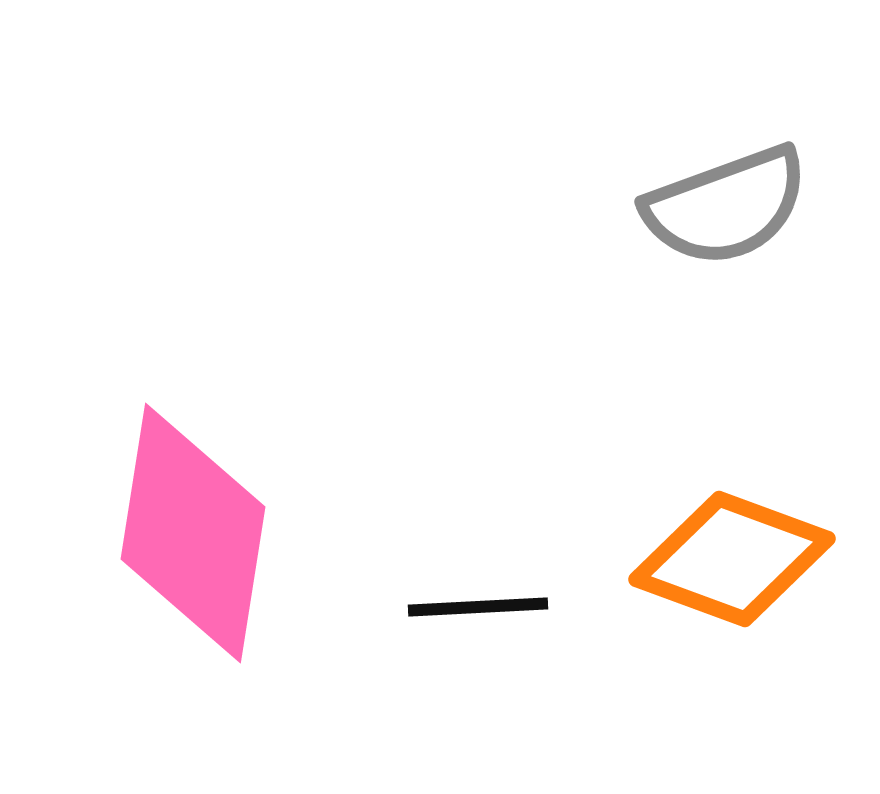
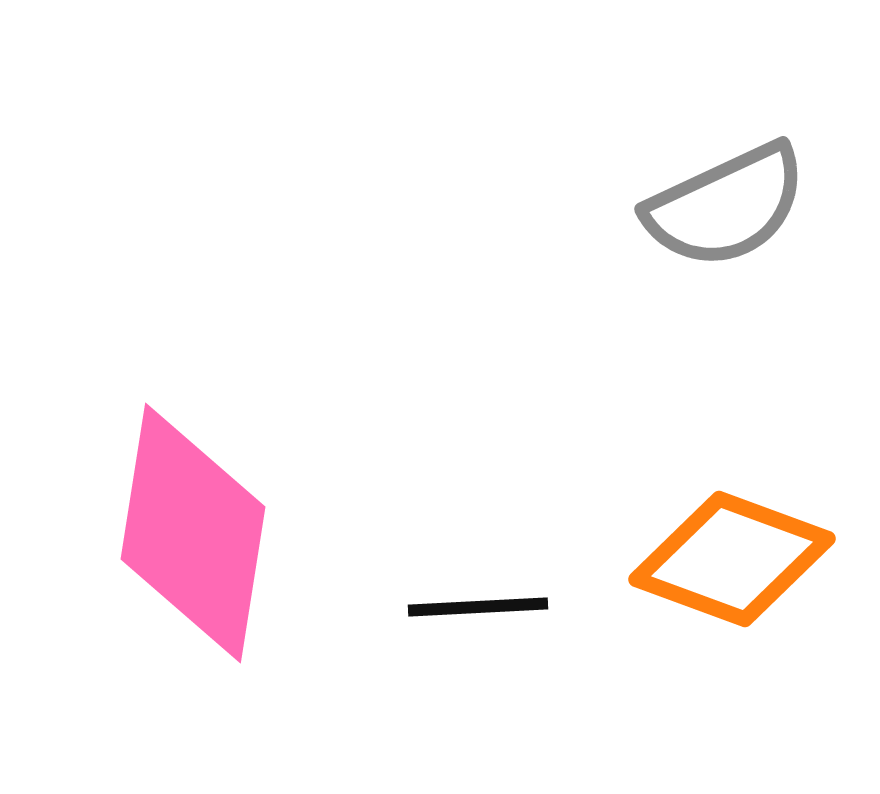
gray semicircle: rotated 5 degrees counterclockwise
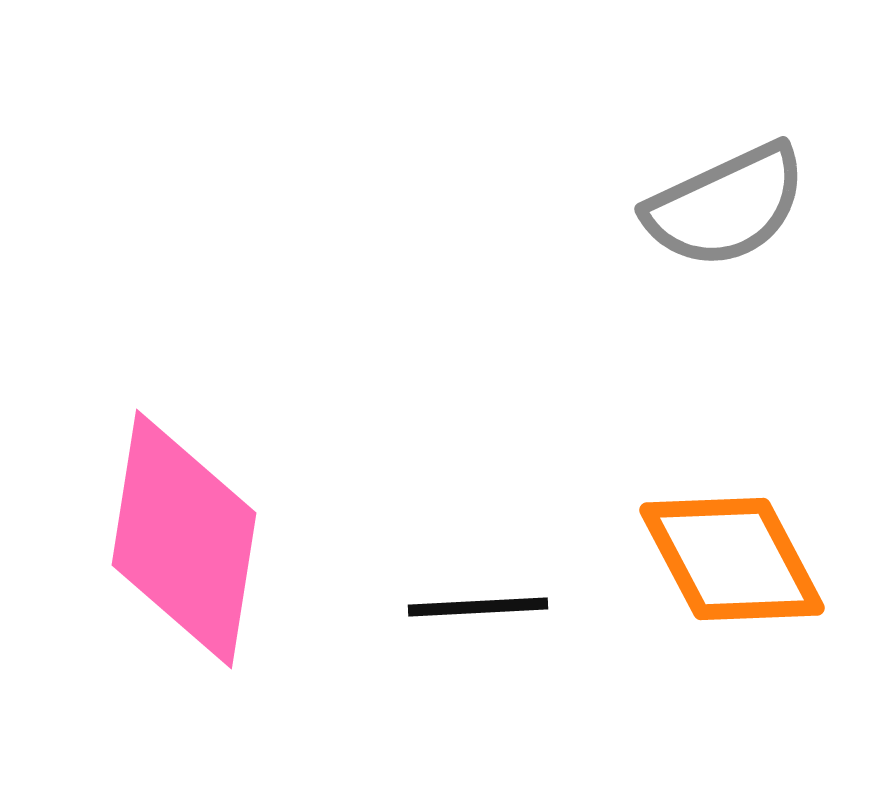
pink diamond: moved 9 px left, 6 px down
orange diamond: rotated 42 degrees clockwise
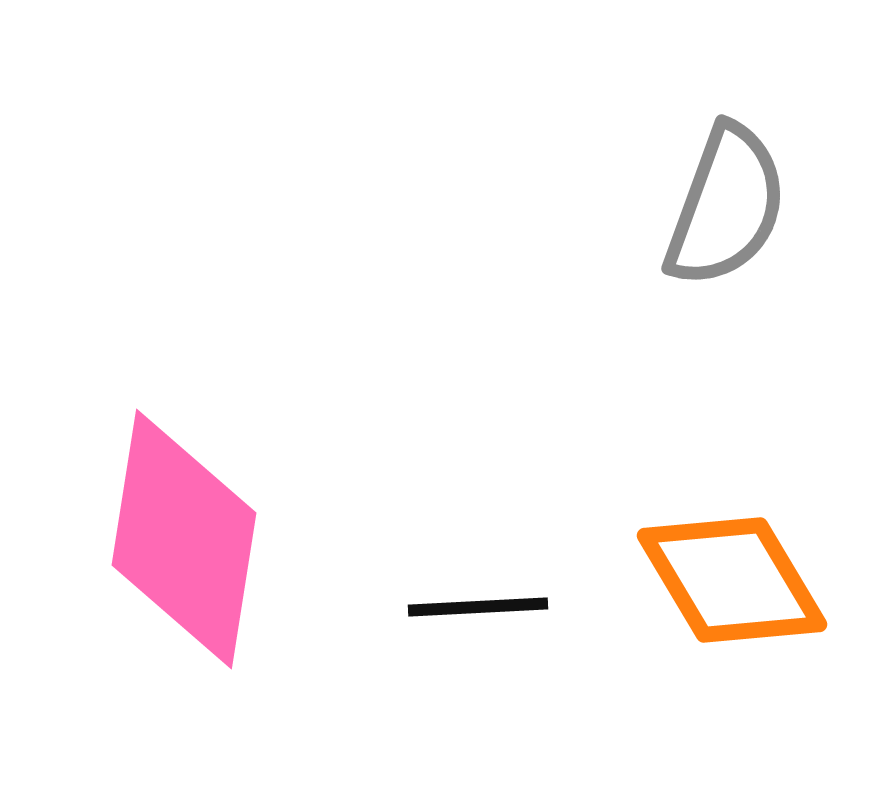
gray semicircle: rotated 45 degrees counterclockwise
orange diamond: moved 21 px down; rotated 3 degrees counterclockwise
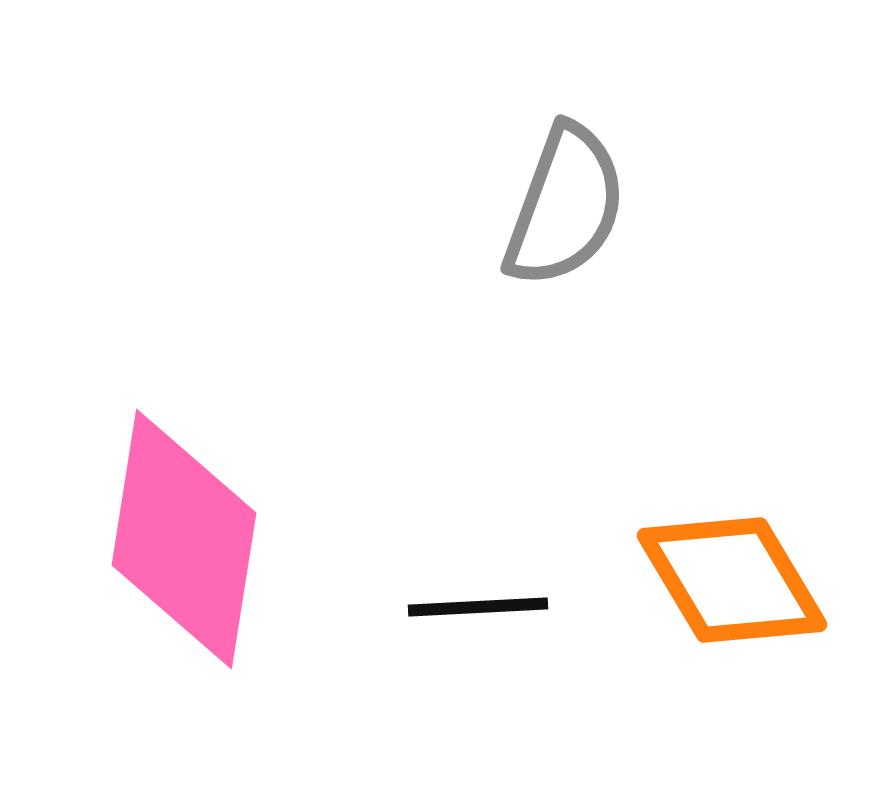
gray semicircle: moved 161 px left
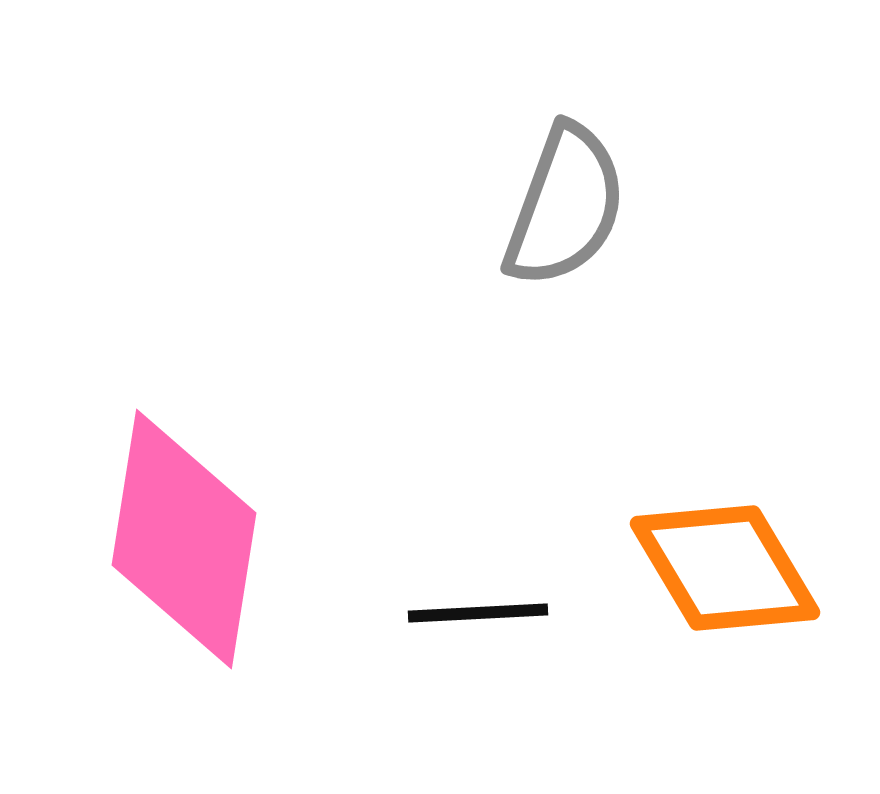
orange diamond: moved 7 px left, 12 px up
black line: moved 6 px down
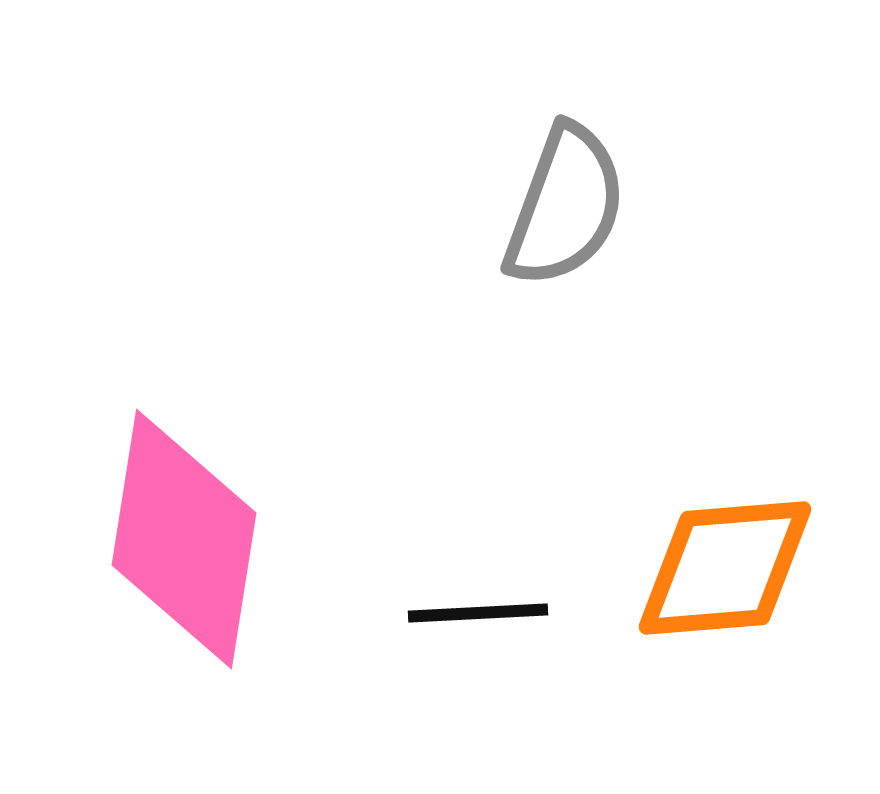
orange diamond: rotated 64 degrees counterclockwise
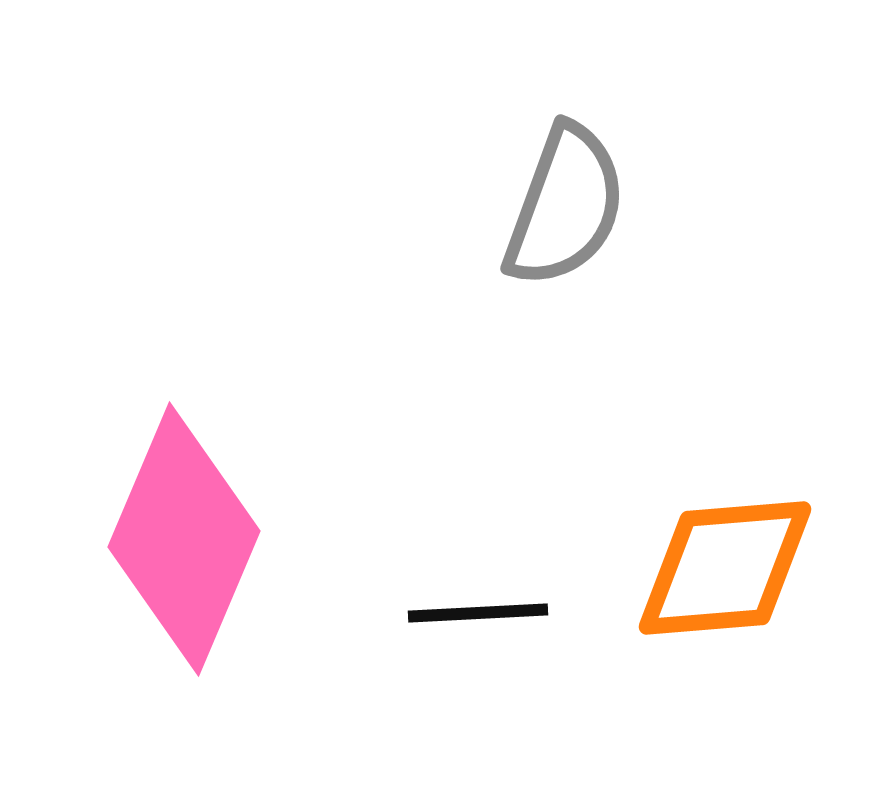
pink diamond: rotated 14 degrees clockwise
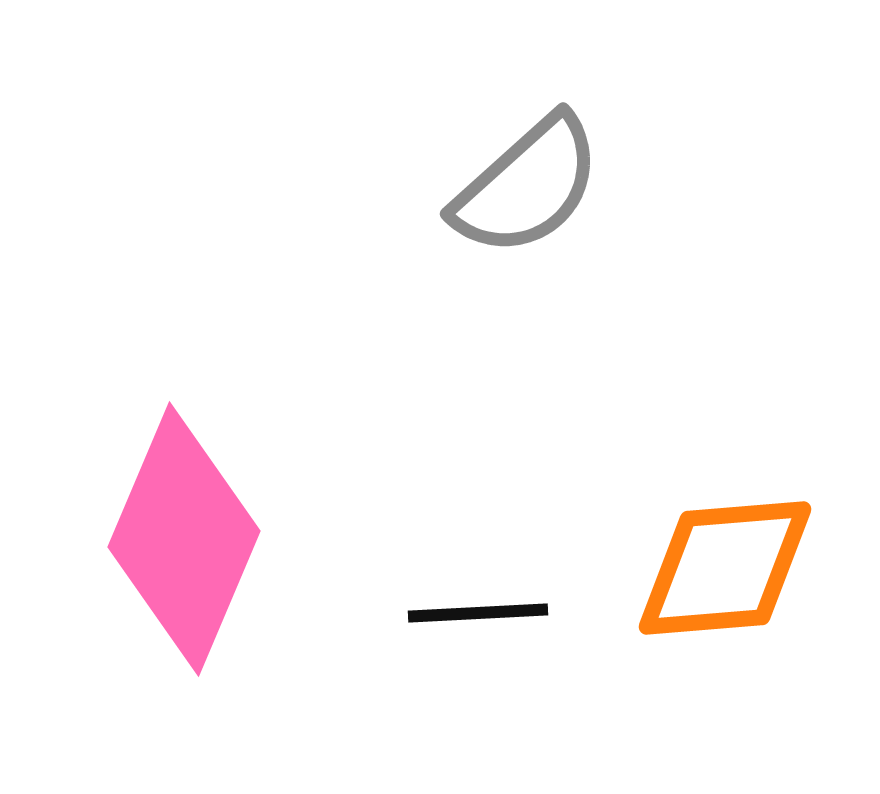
gray semicircle: moved 38 px left, 20 px up; rotated 28 degrees clockwise
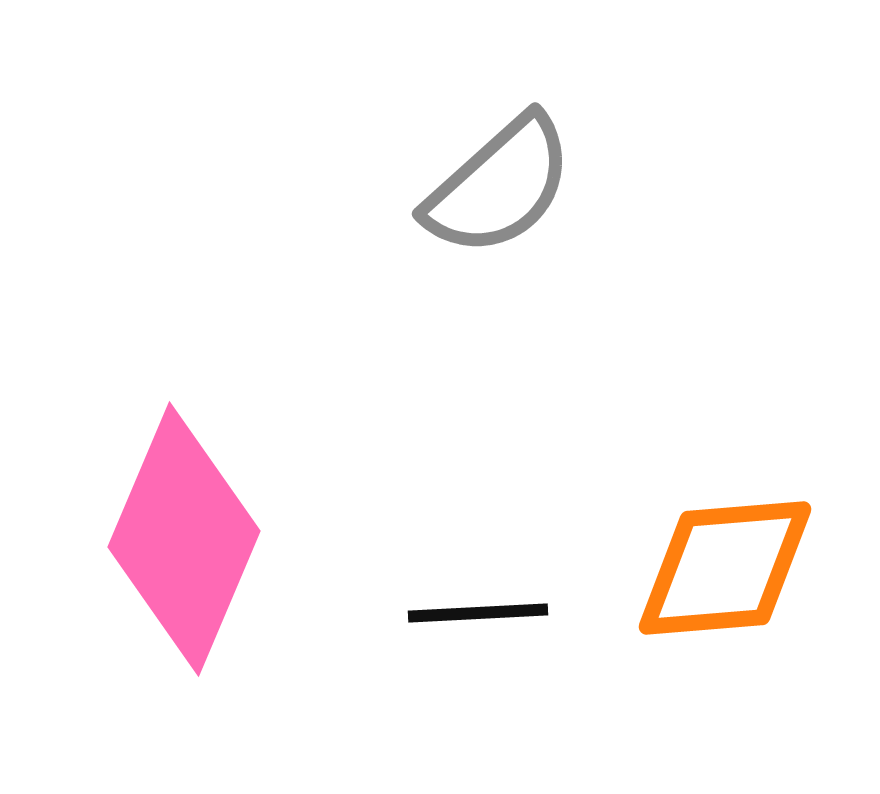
gray semicircle: moved 28 px left
